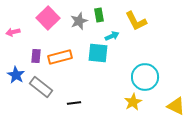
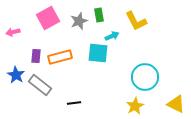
pink square: rotated 15 degrees clockwise
gray rectangle: moved 1 px left, 2 px up
yellow star: moved 2 px right, 4 px down
yellow triangle: moved 2 px up
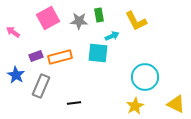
gray star: rotated 24 degrees clockwise
pink arrow: rotated 48 degrees clockwise
purple rectangle: rotated 64 degrees clockwise
gray rectangle: moved 1 px right, 1 px down; rotated 75 degrees clockwise
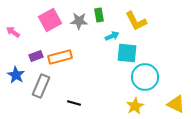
pink square: moved 2 px right, 2 px down
cyan square: moved 29 px right
black line: rotated 24 degrees clockwise
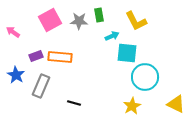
orange rectangle: rotated 20 degrees clockwise
yellow star: moved 3 px left
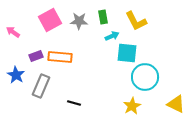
green rectangle: moved 4 px right, 2 px down
